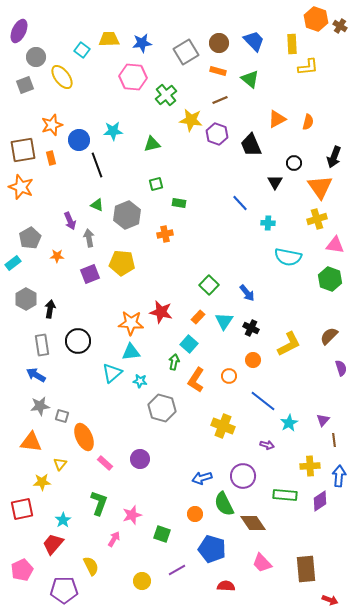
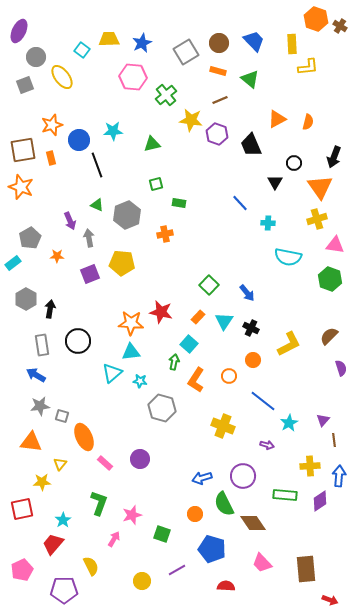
blue star at (142, 43): rotated 18 degrees counterclockwise
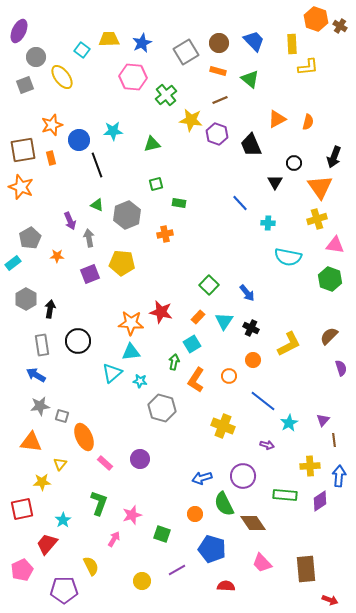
cyan square at (189, 344): moved 3 px right; rotated 18 degrees clockwise
red trapezoid at (53, 544): moved 6 px left
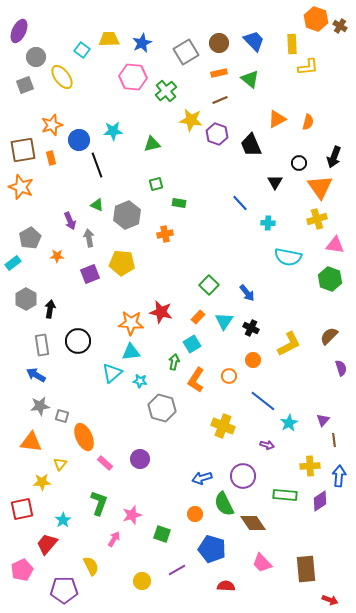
orange rectangle at (218, 71): moved 1 px right, 2 px down; rotated 28 degrees counterclockwise
green cross at (166, 95): moved 4 px up
black circle at (294, 163): moved 5 px right
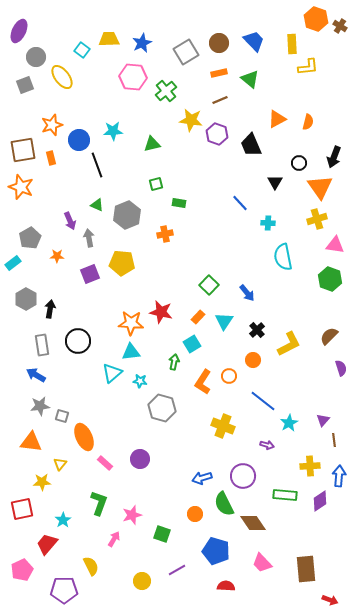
cyan semicircle at (288, 257): moved 5 px left; rotated 68 degrees clockwise
black cross at (251, 328): moved 6 px right, 2 px down; rotated 21 degrees clockwise
orange L-shape at (196, 380): moved 7 px right, 2 px down
blue pentagon at (212, 549): moved 4 px right, 2 px down
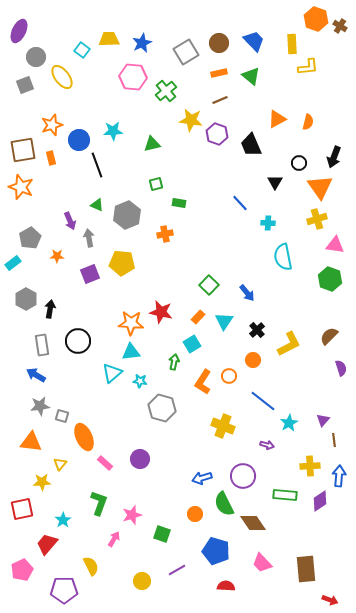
green triangle at (250, 79): moved 1 px right, 3 px up
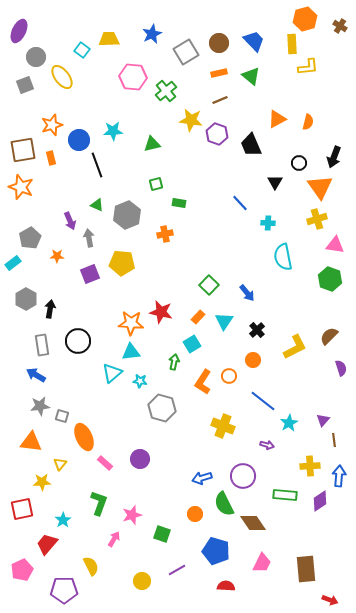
orange hexagon at (316, 19): moved 11 px left; rotated 25 degrees clockwise
blue star at (142, 43): moved 10 px right, 9 px up
yellow L-shape at (289, 344): moved 6 px right, 3 px down
pink trapezoid at (262, 563): rotated 110 degrees counterclockwise
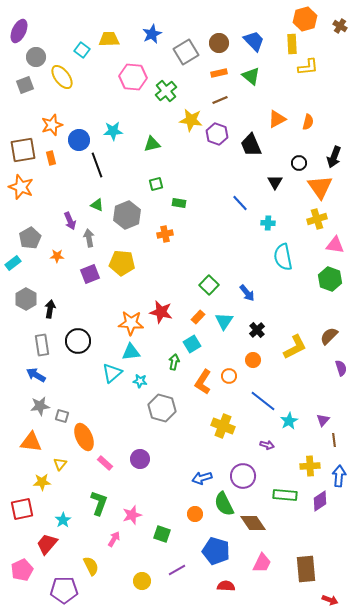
cyan star at (289, 423): moved 2 px up
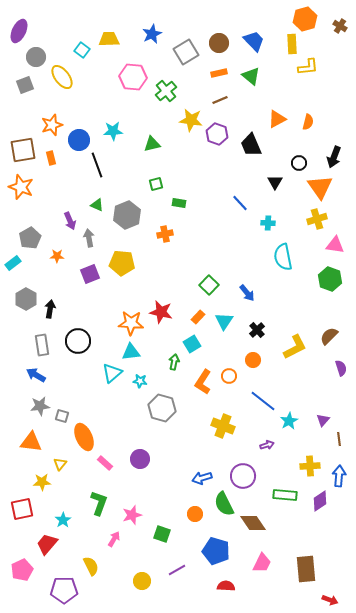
brown line at (334, 440): moved 5 px right, 1 px up
purple arrow at (267, 445): rotated 32 degrees counterclockwise
